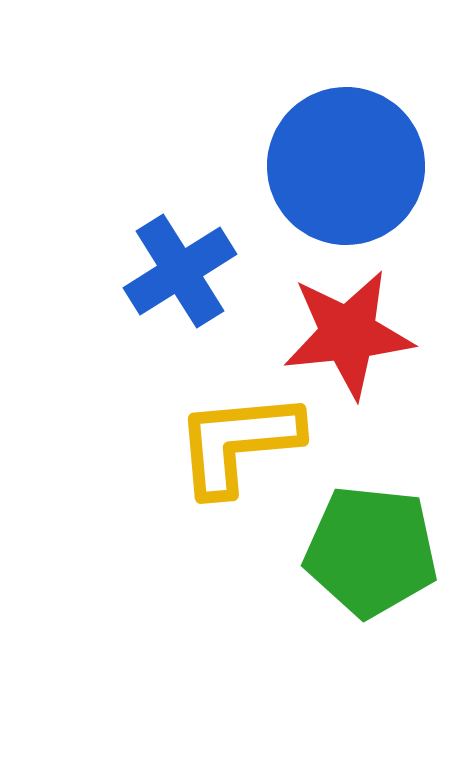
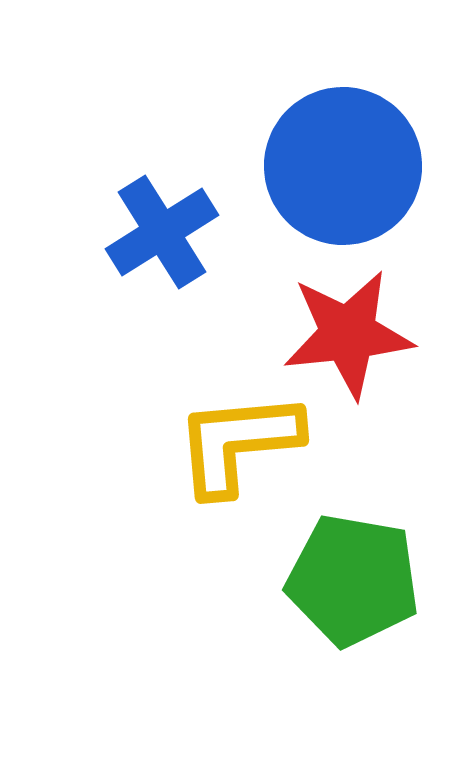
blue circle: moved 3 px left
blue cross: moved 18 px left, 39 px up
green pentagon: moved 18 px left, 29 px down; rotated 4 degrees clockwise
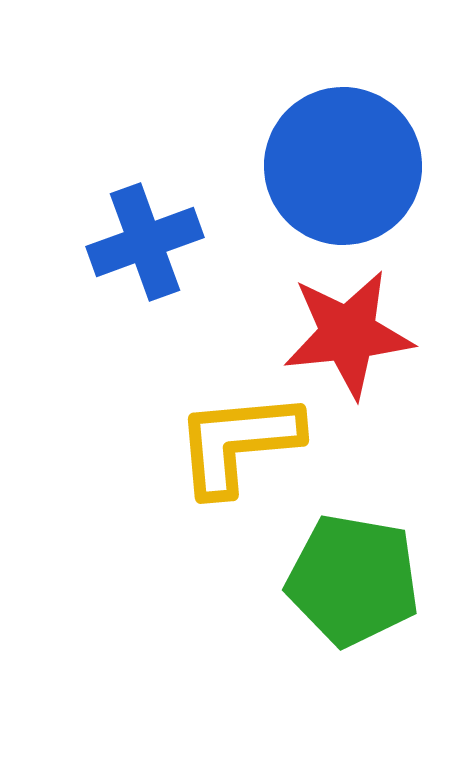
blue cross: moved 17 px left, 10 px down; rotated 12 degrees clockwise
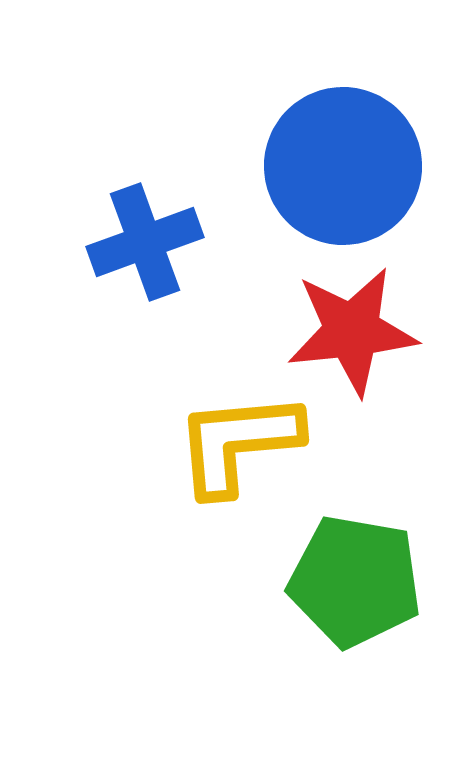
red star: moved 4 px right, 3 px up
green pentagon: moved 2 px right, 1 px down
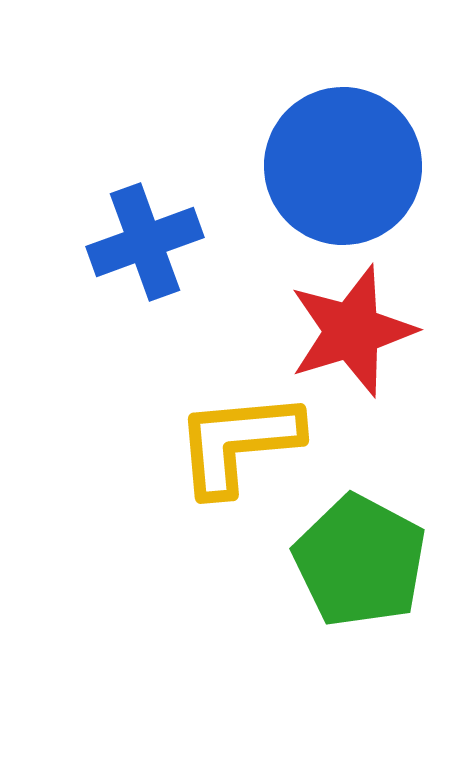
red star: rotated 11 degrees counterclockwise
green pentagon: moved 5 px right, 20 px up; rotated 18 degrees clockwise
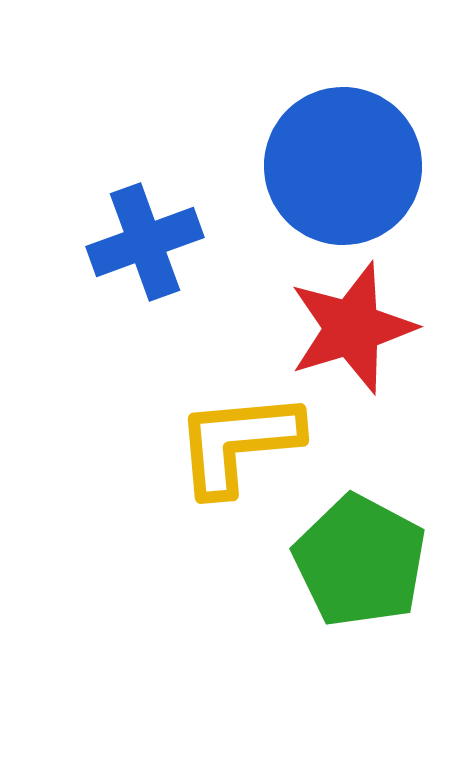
red star: moved 3 px up
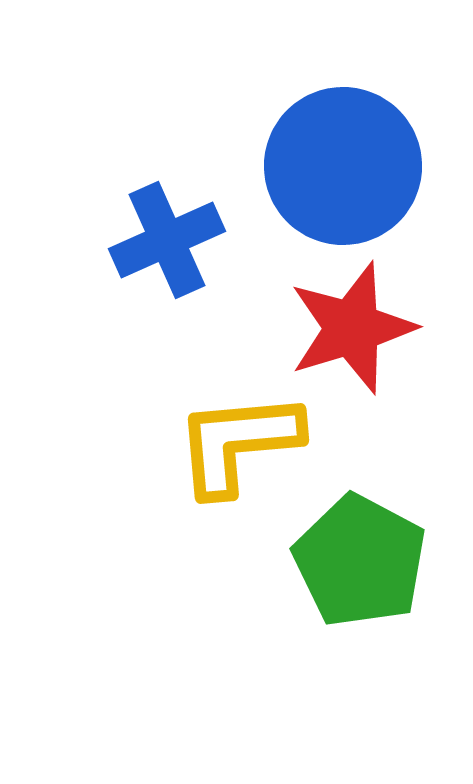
blue cross: moved 22 px right, 2 px up; rotated 4 degrees counterclockwise
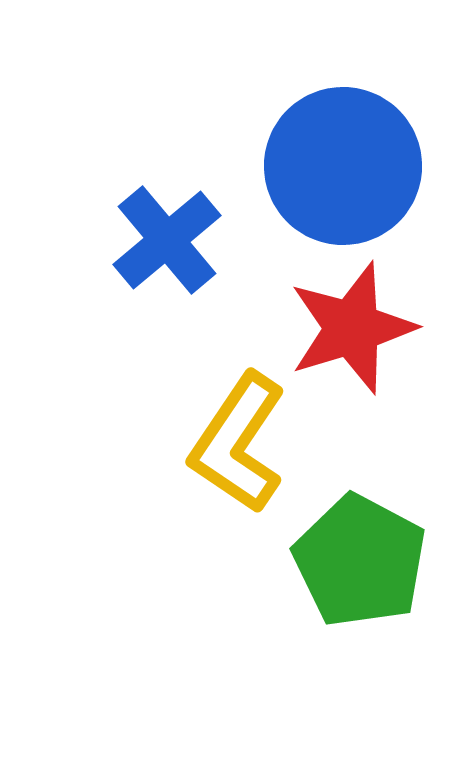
blue cross: rotated 16 degrees counterclockwise
yellow L-shape: rotated 51 degrees counterclockwise
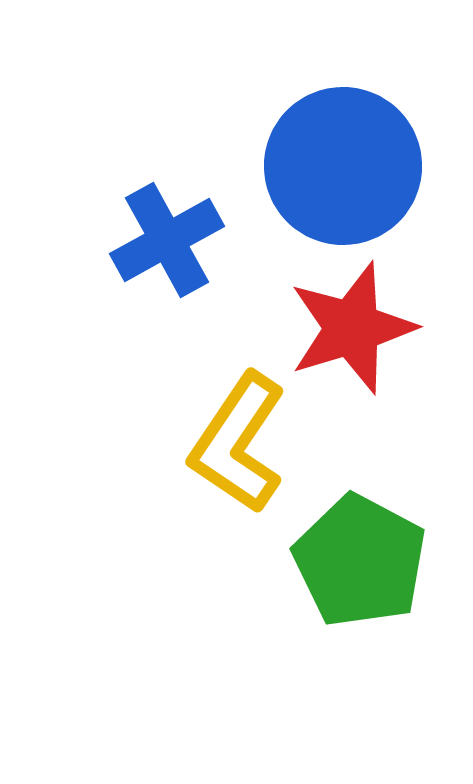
blue cross: rotated 11 degrees clockwise
